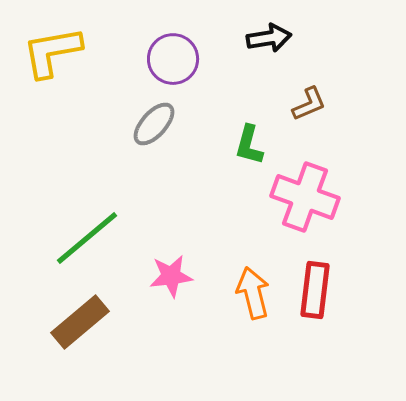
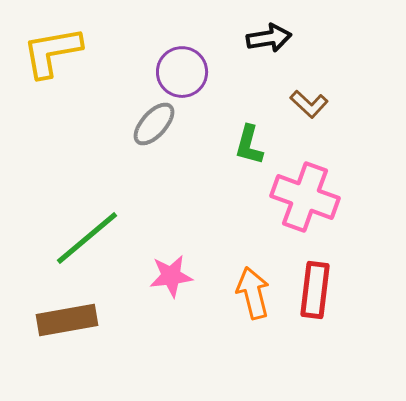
purple circle: moved 9 px right, 13 px down
brown L-shape: rotated 66 degrees clockwise
brown rectangle: moved 13 px left, 2 px up; rotated 30 degrees clockwise
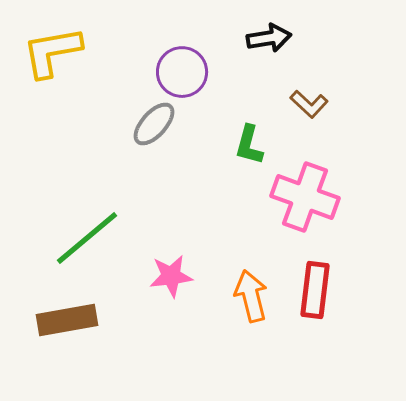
orange arrow: moved 2 px left, 3 px down
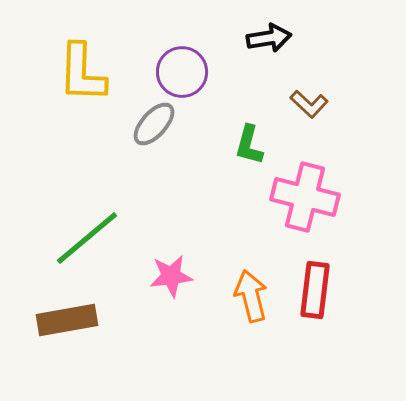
yellow L-shape: moved 30 px right, 21 px down; rotated 78 degrees counterclockwise
pink cross: rotated 6 degrees counterclockwise
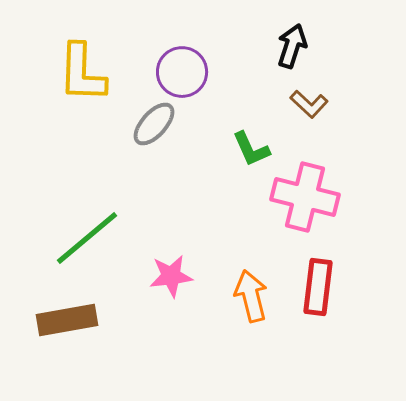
black arrow: moved 23 px right, 8 px down; rotated 63 degrees counterclockwise
green L-shape: moved 2 px right, 4 px down; rotated 39 degrees counterclockwise
red rectangle: moved 3 px right, 3 px up
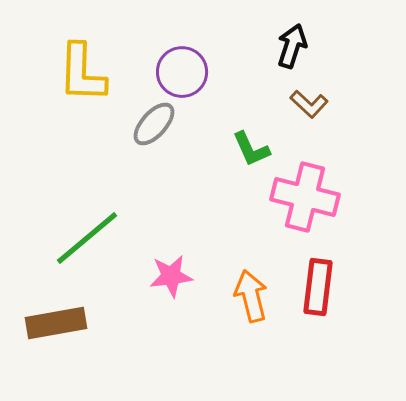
brown rectangle: moved 11 px left, 3 px down
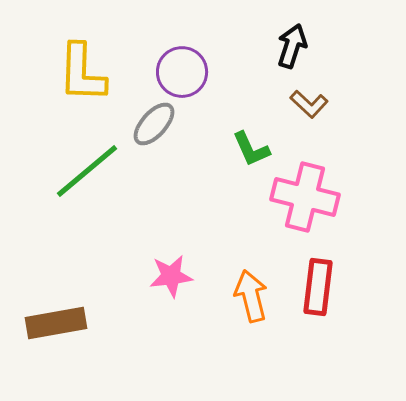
green line: moved 67 px up
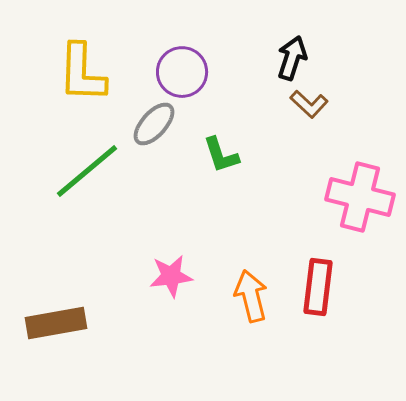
black arrow: moved 12 px down
green L-shape: moved 30 px left, 6 px down; rotated 6 degrees clockwise
pink cross: moved 55 px right
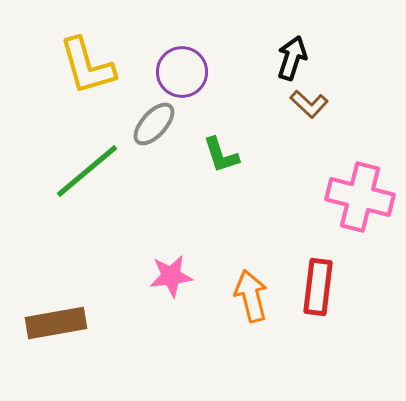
yellow L-shape: moved 5 px right, 7 px up; rotated 18 degrees counterclockwise
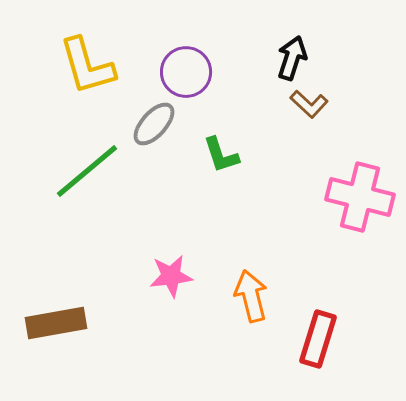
purple circle: moved 4 px right
red rectangle: moved 52 px down; rotated 10 degrees clockwise
